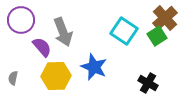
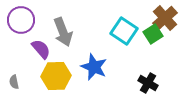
green square: moved 4 px left, 2 px up
purple semicircle: moved 1 px left, 2 px down
gray semicircle: moved 1 px right, 4 px down; rotated 24 degrees counterclockwise
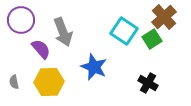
brown cross: moved 1 px left, 1 px up
green square: moved 1 px left, 5 px down
yellow hexagon: moved 7 px left, 6 px down
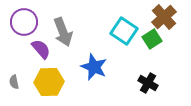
purple circle: moved 3 px right, 2 px down
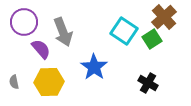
blue star: rotated 12 degrees clockwise
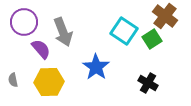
brown cross: moved 1 px right, 1 px up; rotated 10 degrees counterclockwise
blue star: moved 2 px right
gray semicircle: moved 1 px left, 2 px up
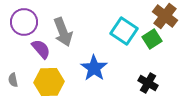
blue star: moved 2 px left, 1 px down
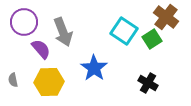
brown cross: moved 1 px right, 1 px down
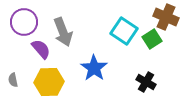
brown cross: rotated 15 degrees counterclockwise
black cross: moved 2 px left, 1 px up
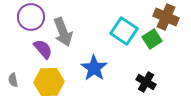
purple circle: moved 7 px right, 5 px up
purple semicircle: moved 2 px right
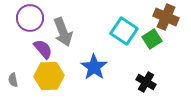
purple circle: moved 1 px left, 1 px down
blue star: moved 1 px up
yellow hexagon: moved 6 px up
